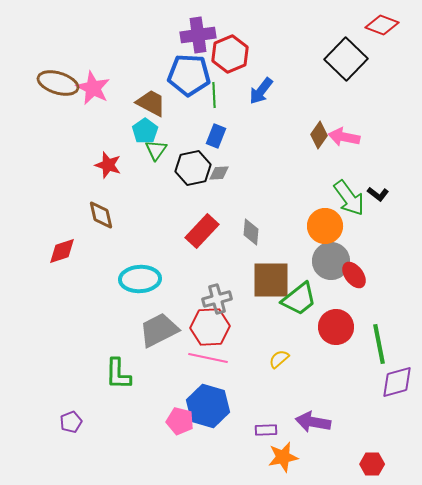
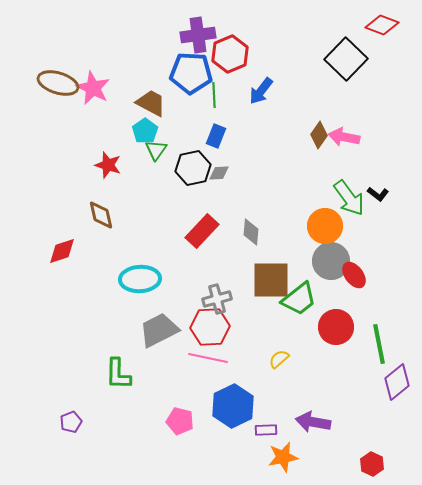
blue pentagon at (189, 75): moved 2 px right, 2 px up
purple diamond at (397, 382): rotated 24 degrees counterclockwise
blue hexagon at (208, 406): moved 25 px right; rotated 18 degrees clockwise
red hexagon at (372, 464): rotated 25 degrees clockwise
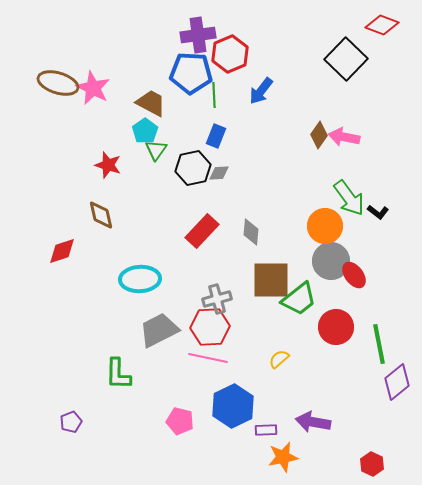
black L-shape at (378, 194): moved 18 px down
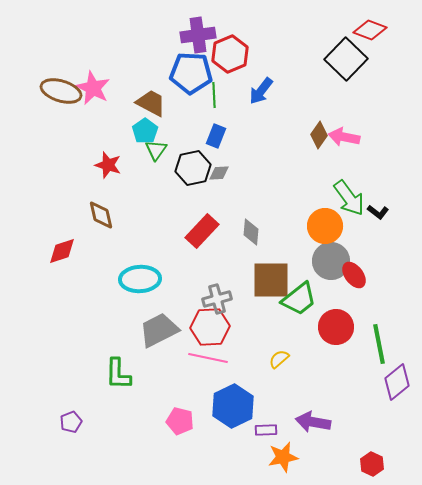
red diamond at (382, 25): moved 12 px left, 5 px down
brown ellipse at (58, 83): moved 3 px right, 8 px down
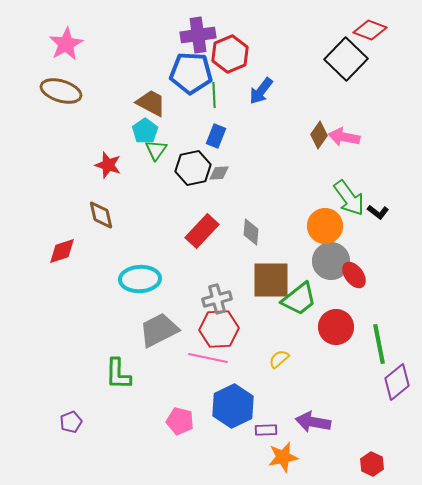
pink star at (93, 88): moved 27 px left, 44 px up; rotated 16 degrees clockwise
red hexagon at (210, 327): moved 9 px right, 2 px down
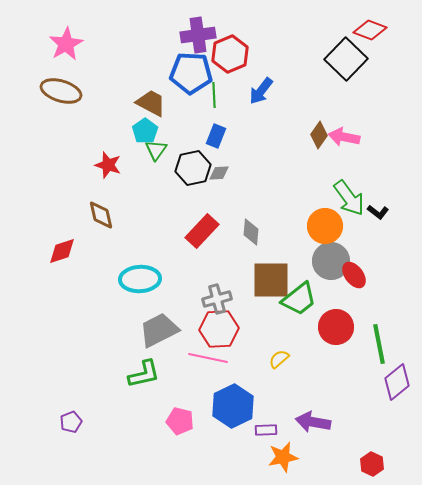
green L-shape at (118, 374): moved 26 px right; rotated 104 degrees counterclockwise
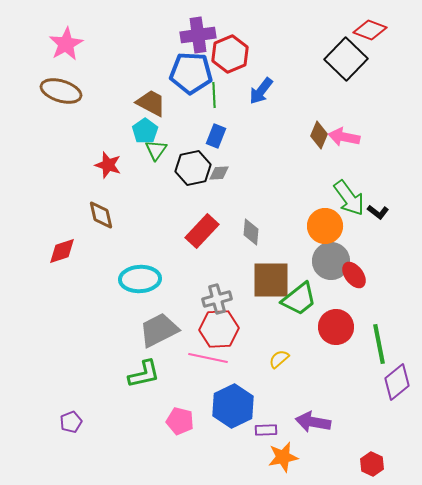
brown diamond at (319, 135): rotated 12 degrees counterclockwise
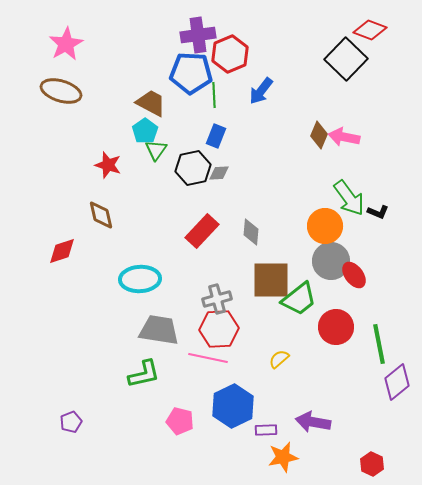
black L-shape at (378, 212): rotated 15 degrees counterclockwise
gray trapezoid at (159, 330): rotated 36 degrees clockwise
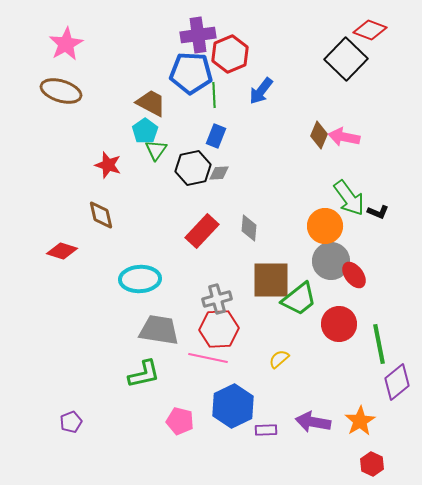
gray diamond at (251, 232): moved 2 px left, 4 px up
red diamond at (62, 251): rotated 36 degrees clockwise
red circle at (336, 327): moved 3 px right, 3 px up
orange star at (283, 457): moved 77 px right, 36 px up; rotated 20 degrees counterclockwise
